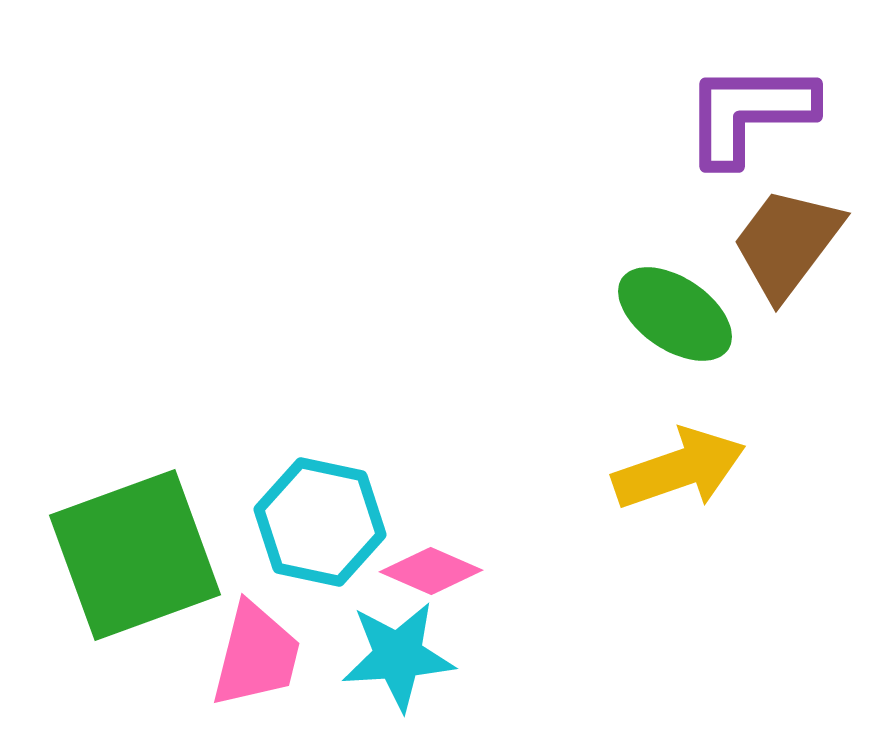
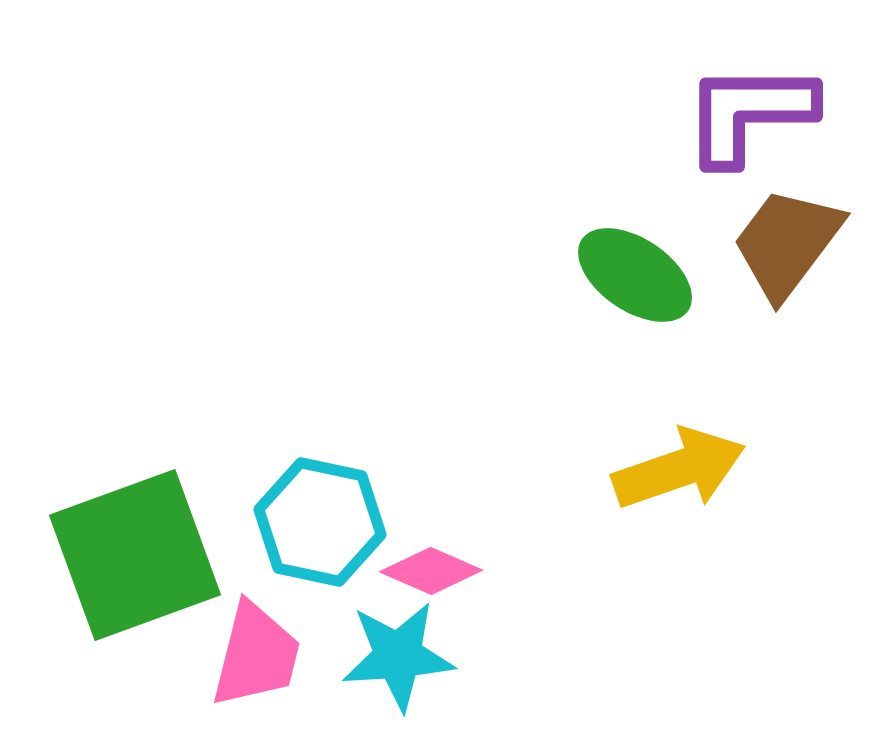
green ellipse: moved 40 px left, 39 px up
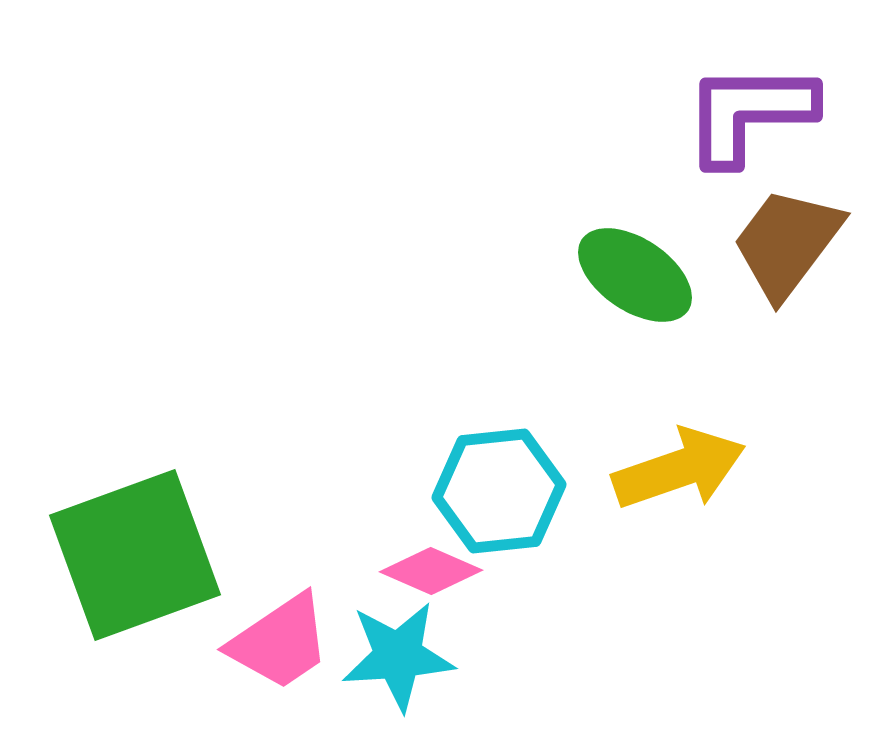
cyan hexagon: moved 179 px right, 31 px up; rotated 18 degrees counterclockwise
pink trapezoid: moved 24 px right, 13 px up; rotated 42 degrees clockwise
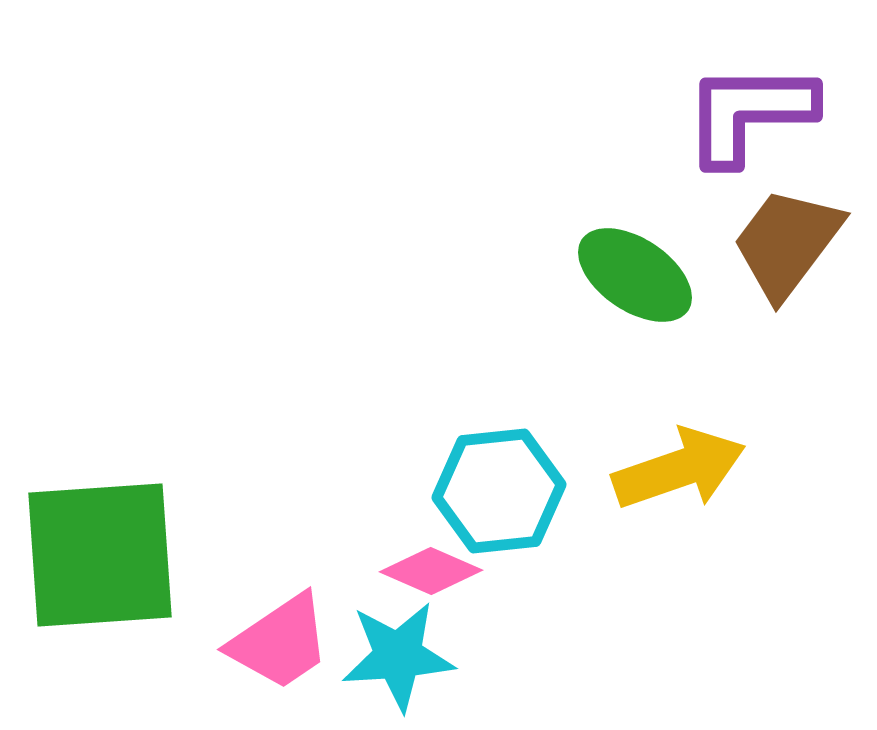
green square: moved 35 px left; rotated 16 degrees clockwise
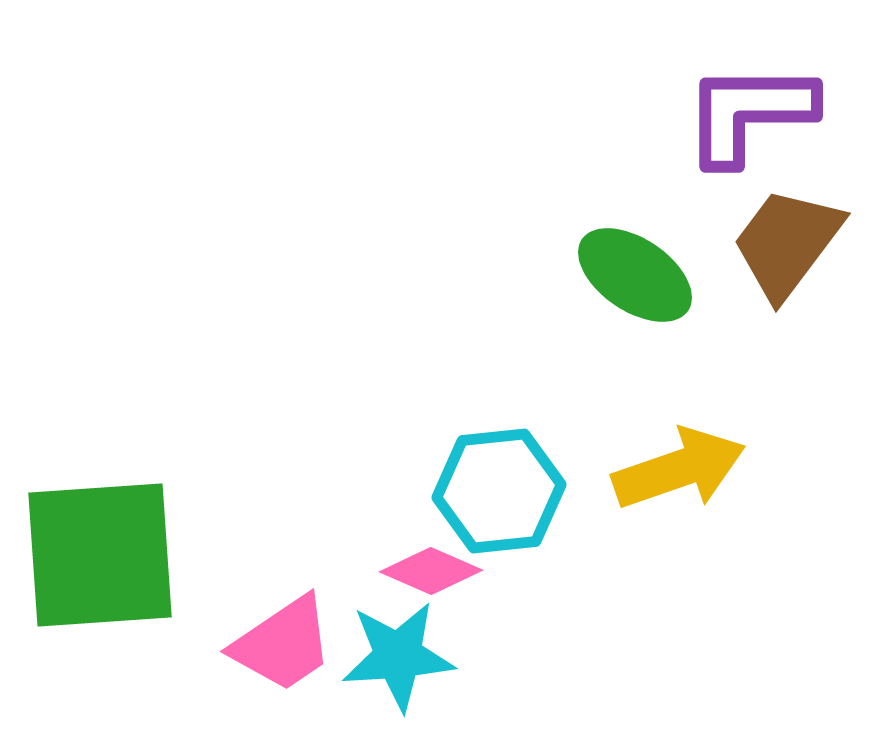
pink trapezoid: moved 3 px right, 2 px down
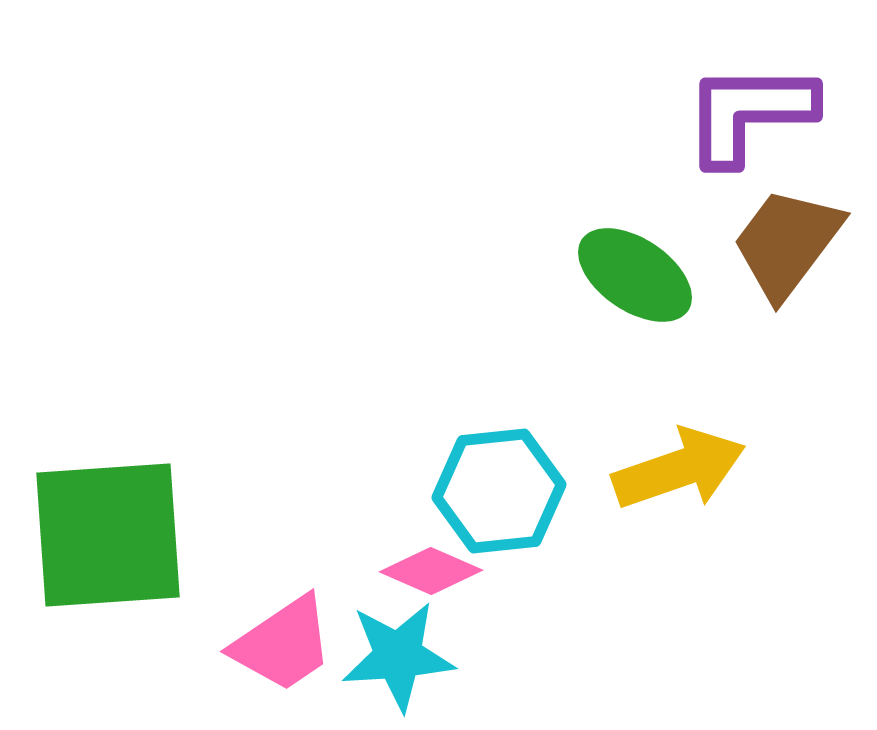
green square: moved 8 px right, 20 px up
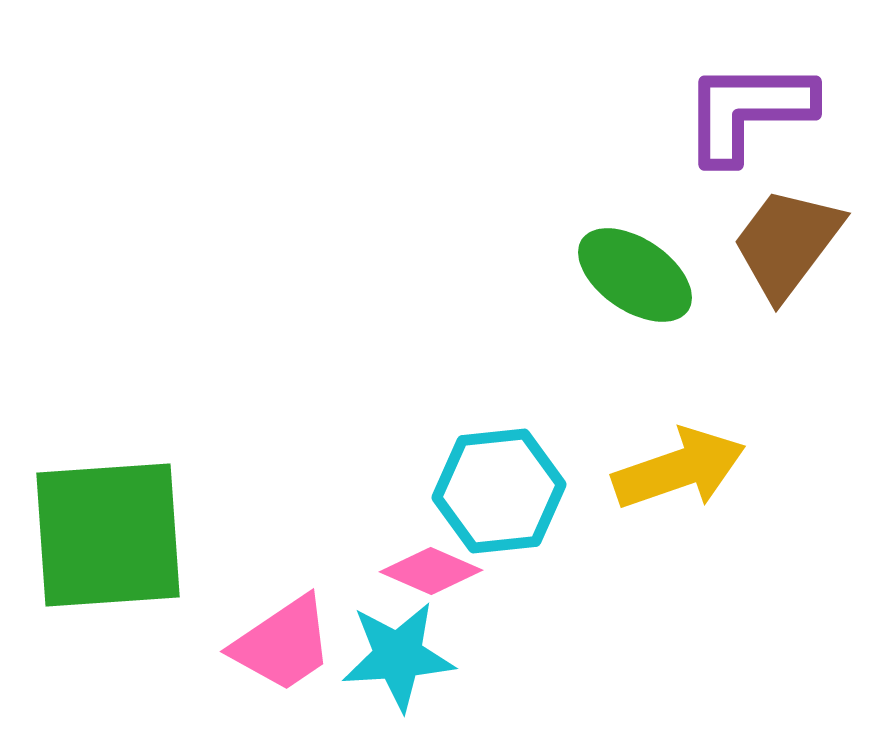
purple L-shape: moved 1 px left, 2 px up
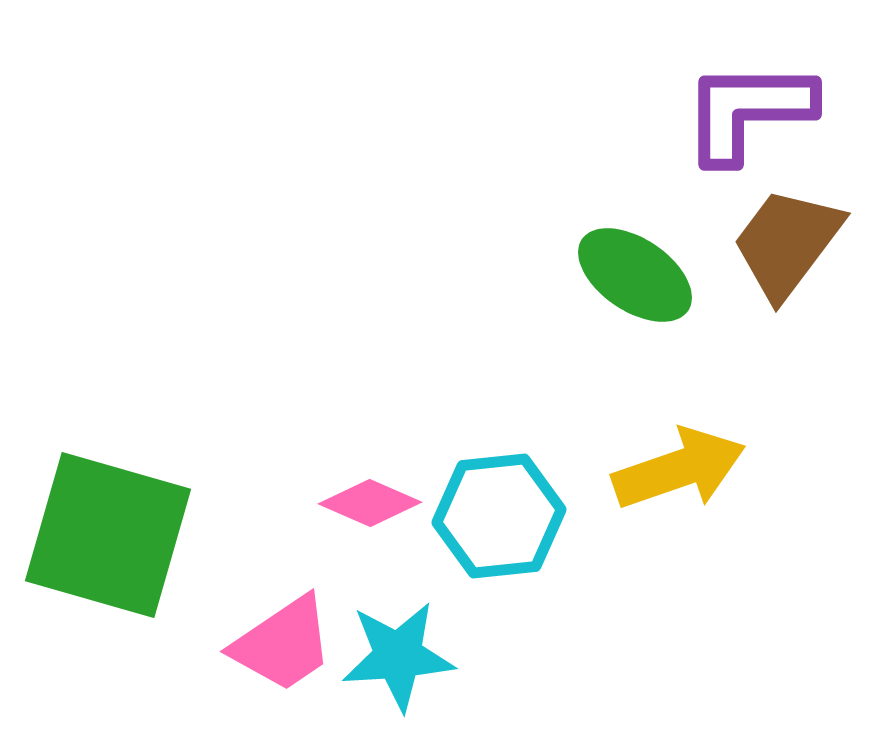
cyan hexagon: moved 25 px down
green square: rotated 20 degrees clockwise
pink diamond: moved 61 px left, 68 px up
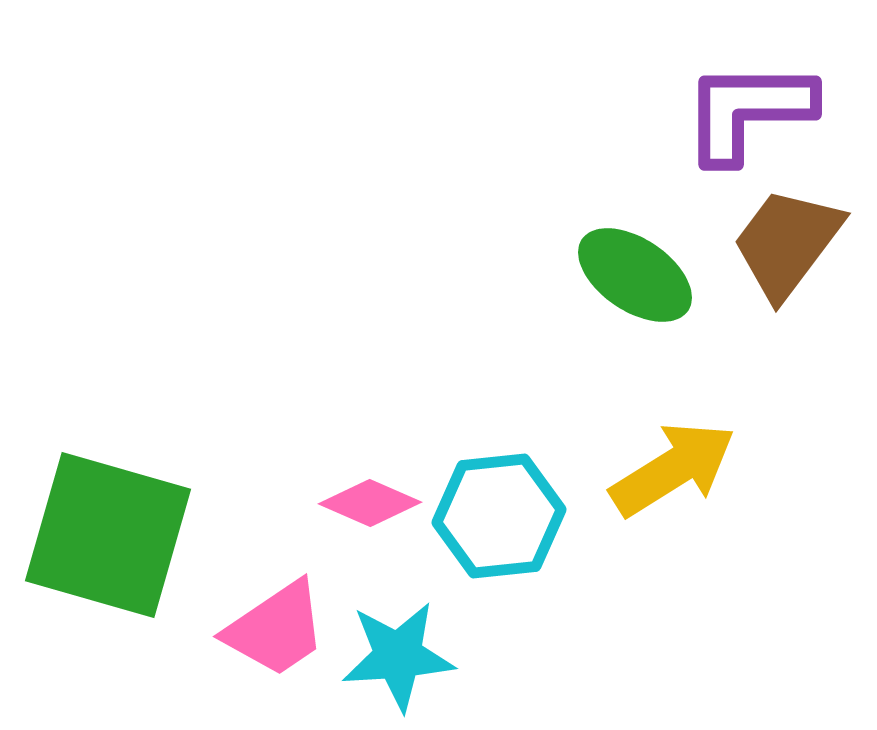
yellow arrow: moved 6 px left; rotated 13 degrees counterclockwise
pink trapezoid: moved 7 px left, 15 px up
